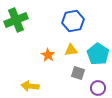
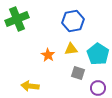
green cross: moved 1 px right, 1 px up
yellow triangle: moved 1 px up
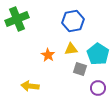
gray square: moved 2 px right, 4 px up
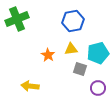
cyan pentagon: moved 1 px up; rotated 25 degrees clockwise
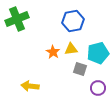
orange star: moved 5 px right, 3 px up
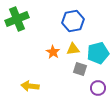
yellow triangle: moved 2 px right
